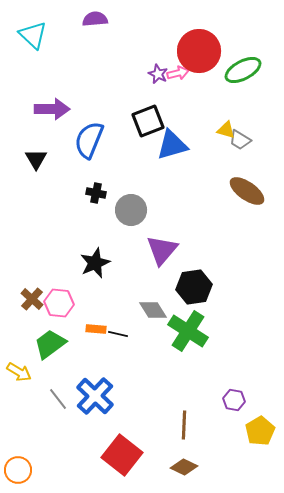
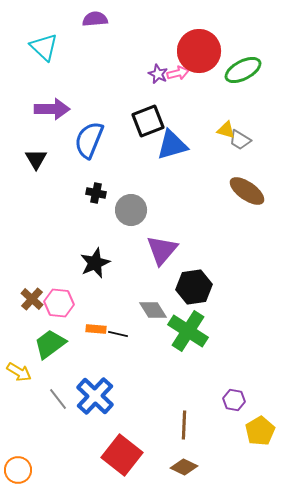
cyan triangle: moved 11 px right, 12 px down
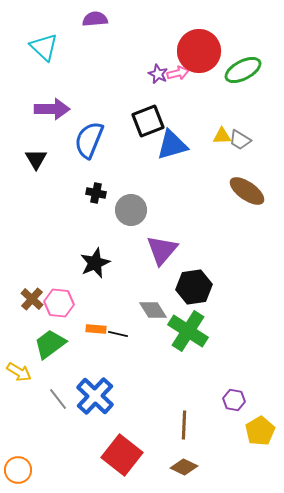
yellow triangle: moved 4 px left, 6 px down; rotated 18 degrees counterclockwise
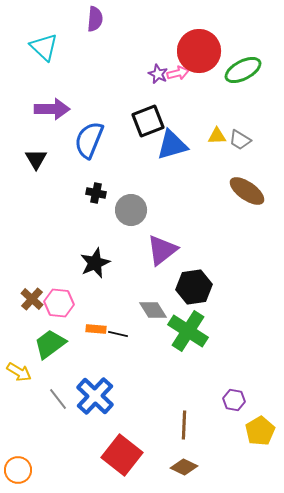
purple semicircle: rotated 100 degrees clockwise
yellow triangle: moved 5 px left
purple triangle: rotated 12 degrees clockwise
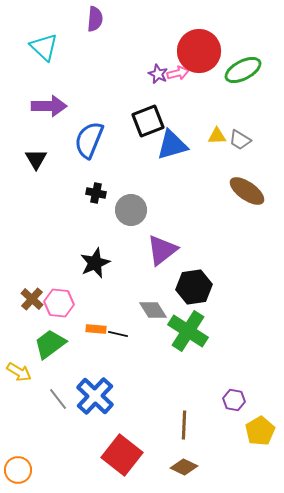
purple arrow: moved 3 px left, 3 px up
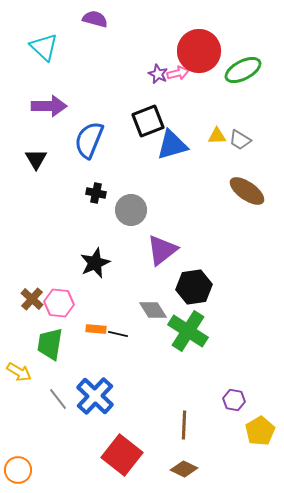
purple semicircle: rotated 80 degrees counterclockwise
green trapezoid: rotated 44 degrees counterclockwise
brown diamond: moved 2 px down
